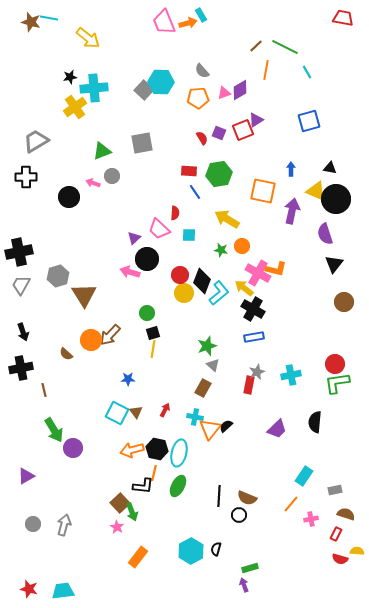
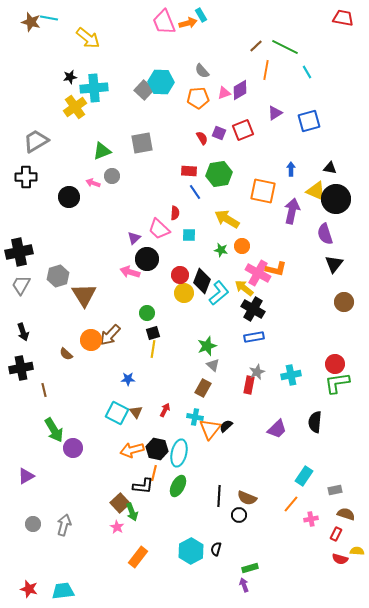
purple triangle at (256, 120): moved 19 px right, 7 px up
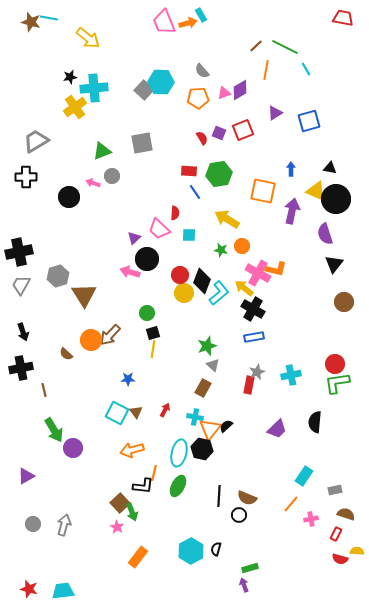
cyan line at (307, 72): moved 1 px left, 3 px up
black hexagon at (157, 449): moved 45 px right
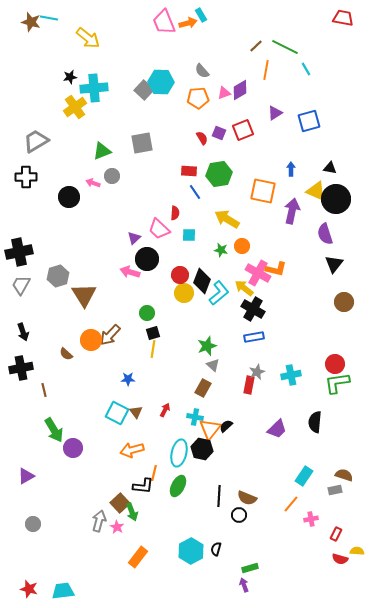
brown semicircle at (346, 514): moved 2 px left, 39 px up
gray arrow at (64, 525): moved 35 px right, 4 px up
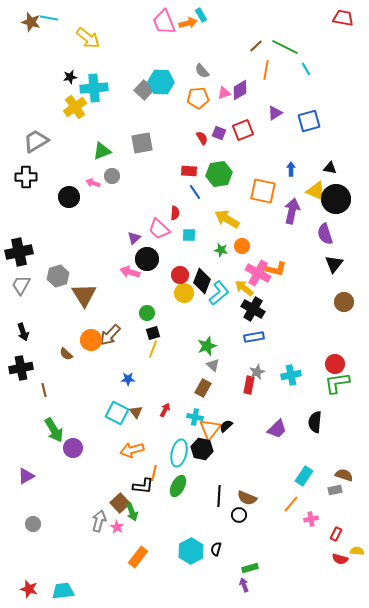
yellow line at (153, 349): rotated 12 degrees clockwise
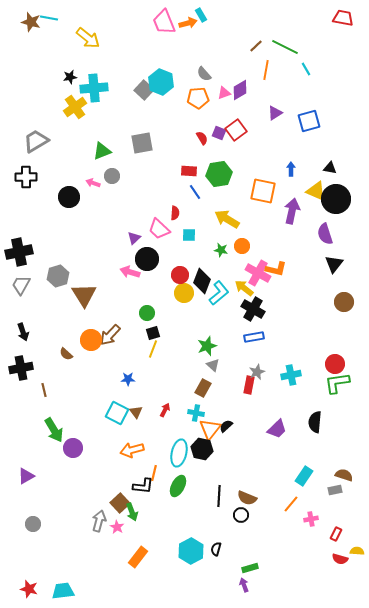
gray semicircle at (202, 71): moved 2 px right, 3 px down
cyan hexagon at (161, 82): rotated 20 degrees clockwise
red square at (243, 130): moved 7 px left; rotated 15 degrees counterclockwise
cyan cross at (195, 417): moved 1 px right, 4 px up
black circle at (239, 515): moved 2 px right
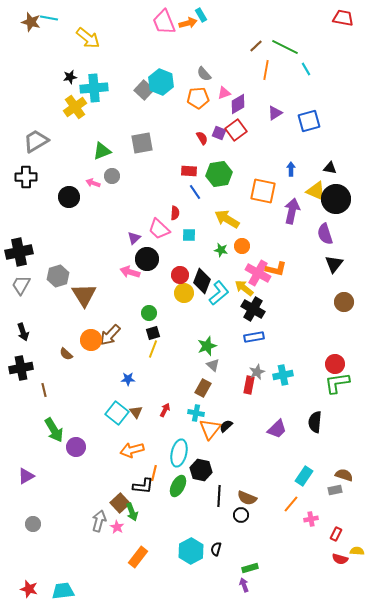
purple diamond at (240, 90): moved 2 px left, 14 px down
green circle at (147, 313): moved 2 px right
cyan cross at (291, 375): moved 8 px left
cyan square at (117, 413): rotated 10 degrees clockwise
purple circle at (73, 448): moved 3 px right, 1 px up
black hexagon at (202, 449): moved 1 px left, 21 px down
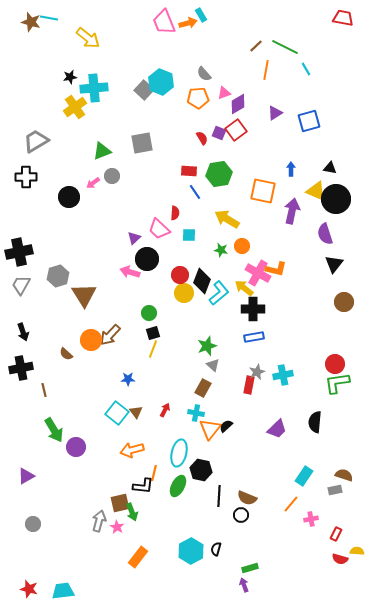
pink arrow at (93, 183): rotated 56 degrees counterclockwise
black cross at (253, 309): rotated 30 degrees counterclockwise
brown square at (120, 503): rotated 30 degrees clockwise
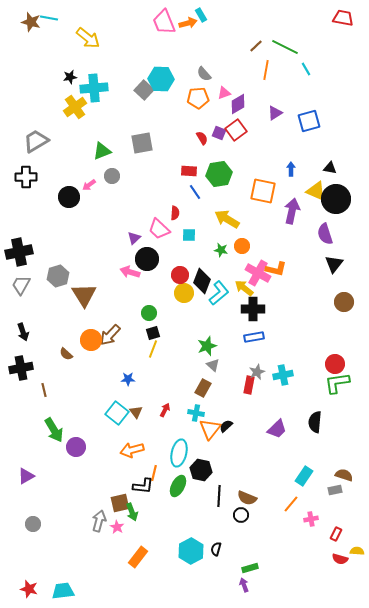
cyan hexagon at (161, 82): moved 3 px up; rotated 20 degrees counterclockwise
pink arrow at (93, 183): moved 4 px left, 2 px down
